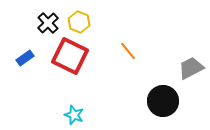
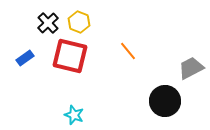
red square: rotated 12 degrees counterclockwise
black circle: moved 2 px right
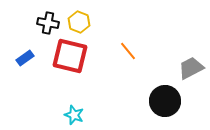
black cross: rotated 35 degrees counterclockwise
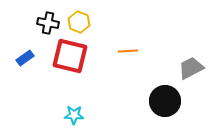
orange line: rotated 54 degrees counterclockwise
cyan star: rotated 18 degrees counterclockwise
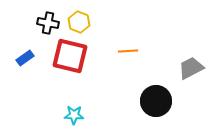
black circle: moved 9 px left
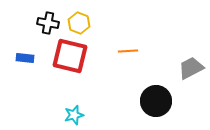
yellow hexagon: moved 1 px down
blue rectangle: rotated 42 degrees clockwise
cyan star: rotated 18 degrees counterclockwise
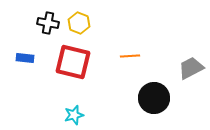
orange line: moved 2 px right, 5 px down
red square: moved 3 px right, 6 px down
black circle: moved 2 px left, 3 px up
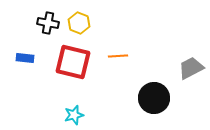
orange line: moved 12 px left
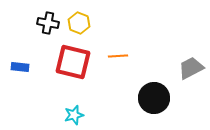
blue rectangle: moved 5 px left, 9 px down
